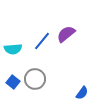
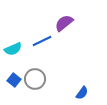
purple semicircle: moved 2 px left, 11 px up
blue line: rotated 24 degrees clockwise
cyan semicircle: rotated 18 degrees counterclockwise
blue square: moved 1 px right, 2 px up
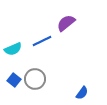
purple semicircle: moved 2 px right
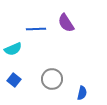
purple semicircle: rotated 84 degrees counterclockwise
blue line: moved 6 px left, 12 px up; rotated 24 degrees clockwise
gray circle: moved 17 px right
blue semicircle: rotated 24 degrees counterclockwise
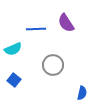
gray circle: moved 1 px right, 14 px up
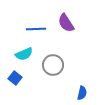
cyan semicircle: moved 11 px right, 5 px down
blue square: moved 1 px right, 2 px up
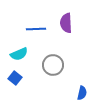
purple semicircle: rotated 30 degrees clockwise
cyan semicircle: moved 5 px left
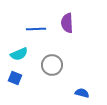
purple semicircle: moved 1 px right
gray circle: moved 1 px left
blue square: rotated 16 degrees counterclockwise
blue semicircle: rotated 88 degrees counterclockwise
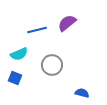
purple semicircle: rotated 54 degrees clockwise
blue line: moved 1 px right, 1 px down; rotated 12 degrees counterclockwise
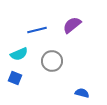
purple semicircle: moved 5 px right, 2 px down
gray circle: moved 4 px up
